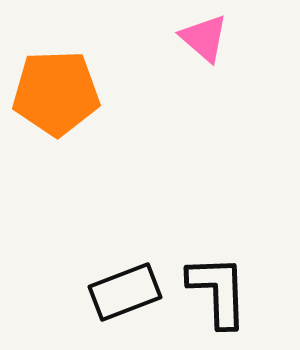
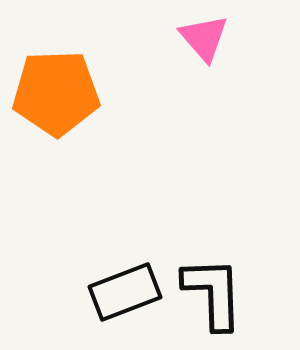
pink triangle: rotated 8 degrees clockwise
black L-shape: moved 5 px left, 2 px down
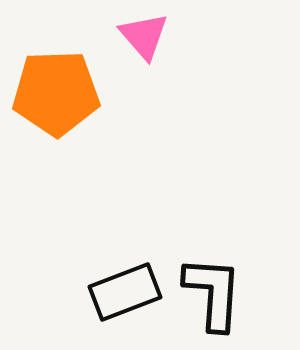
pink triangle: moved 60 px left, 2 px up
black L-shape: rotated 6 degrees clockwise
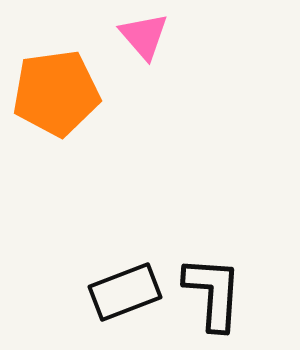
orange pentagon: rotated 6 degrees counterclockwise
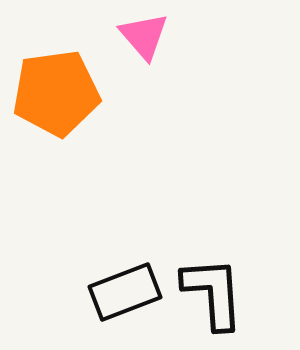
black L-shape: rotated 8 degrees counterclockwise
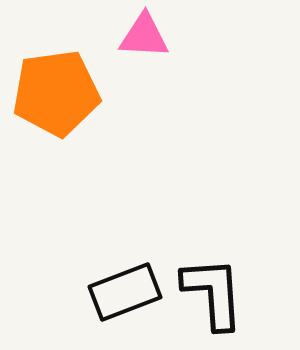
pink triangle: rotated 46 degrees counterclockwise
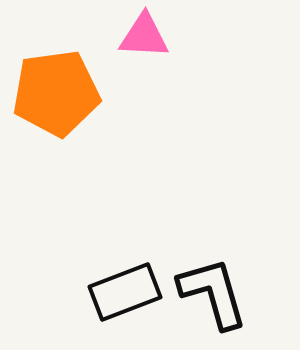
black L-shape: rotated 12 degrees counterclockwise
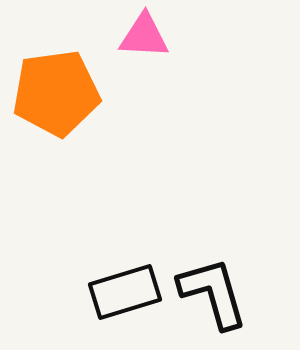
black rectangle: rotated 4 degrees clockwise
